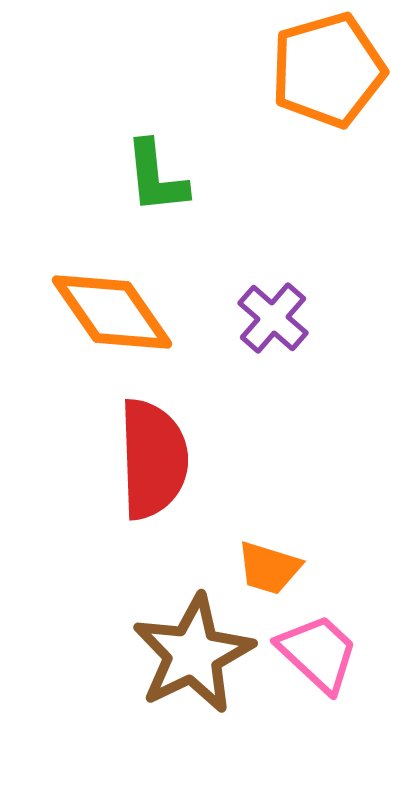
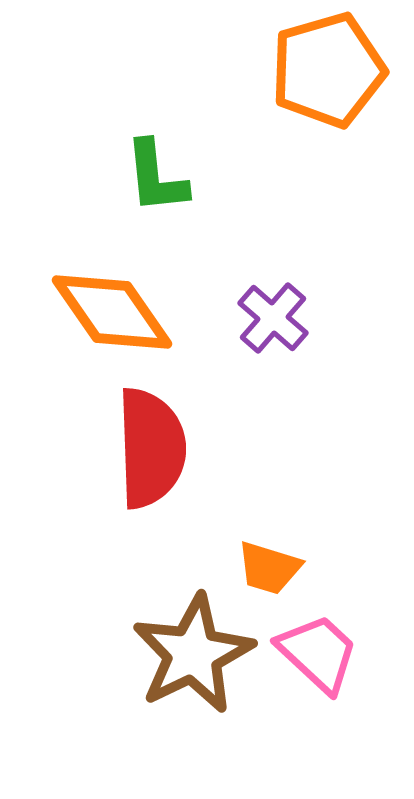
red semicircle: moved 2 px left, 11 px up
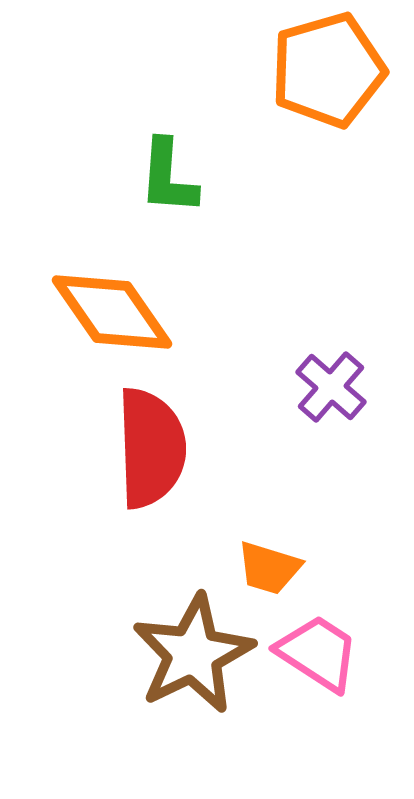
green L-shape: moved 12 px right; rotated 10 degrees clockwise
purple cross: moved 58 px right, 69 px down
pink trapezoid: rotated 10 degrees counterclockwise
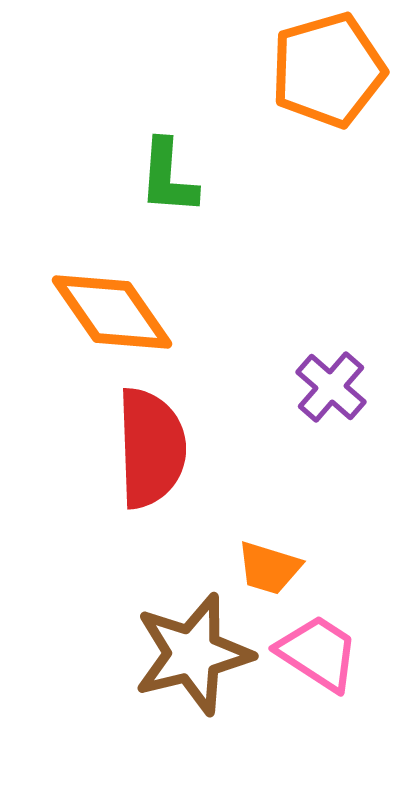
brown star: rotated 12 degrees clockwise
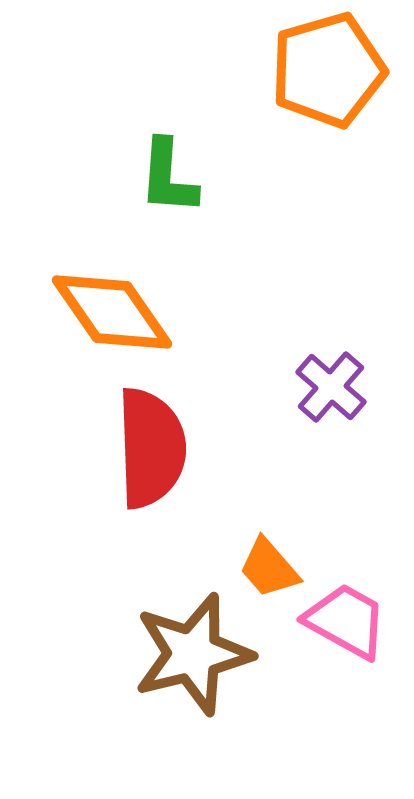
orange trapezoid: rotated 32 degrees clockwise
pink trapezoid: moved 28 px right, 32 px up; rotated 4 degrees counterclockwise
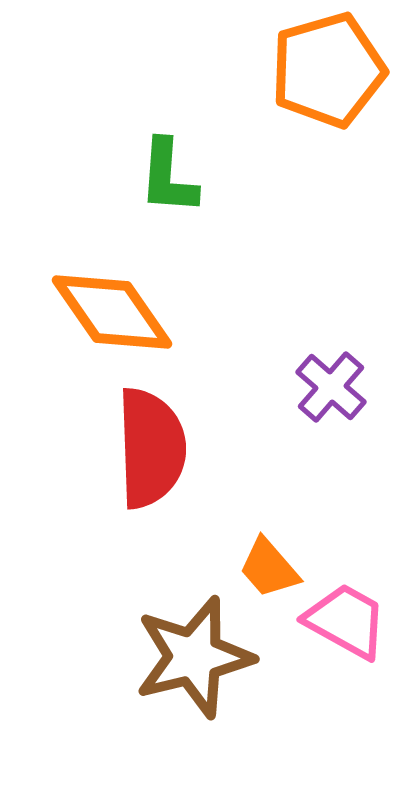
brown star: moved 1 px right, 3 px down
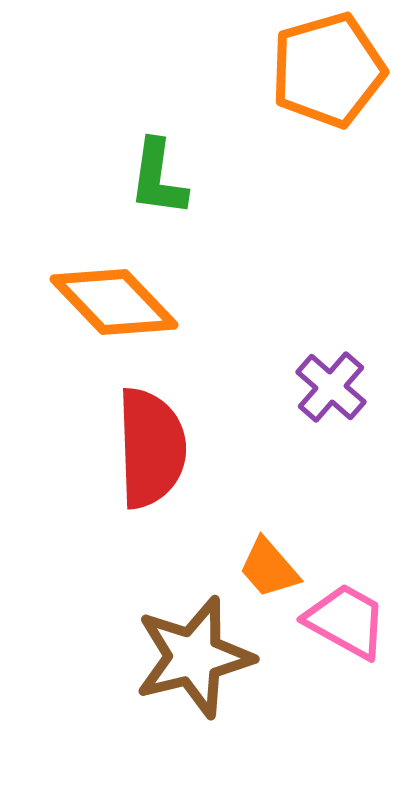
green L-shape: moved 10 px left, 1 px down; rotated 4 degrees clockwise
orange diamond: moved 2 px right, 10 px up; rotated 9 degrees counterclockwise
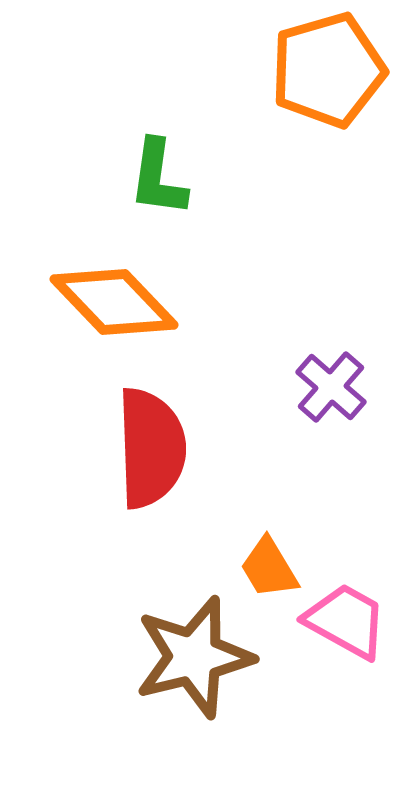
orange trapezoid: rotated 10 degrees clockwise
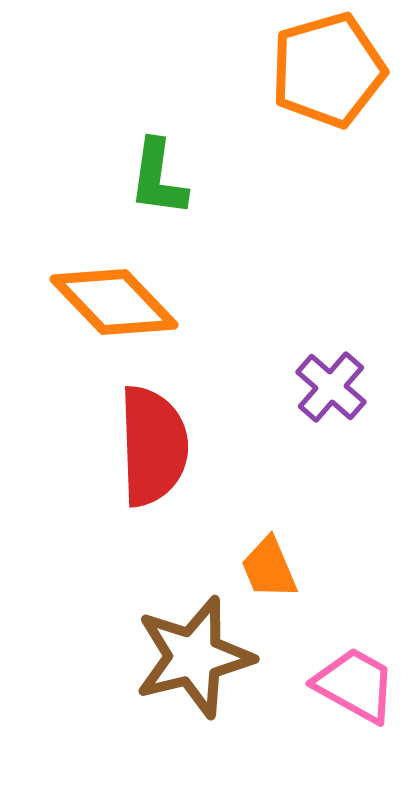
red semicircle: moved 2 px right, 2 px up
orange trapezoid: rotated 8 degrees clockwise
pink trapezoid: moved 9 px right, 64 px down
